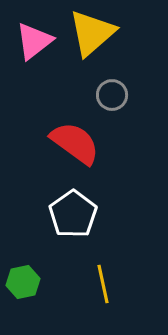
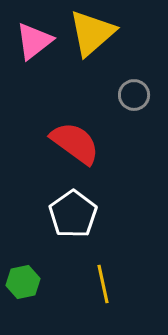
gray circle: moved 22 px right
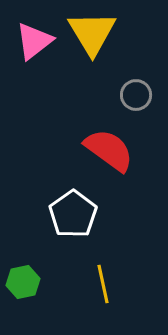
yellow triangle: rotated 20 degrees counterclockwise
gray circle: moved 2 px right
red semicircle: moved 34 px right, 7 px down
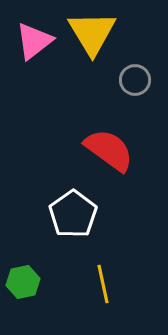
gray circle: moved 1 px left, 15 px up
